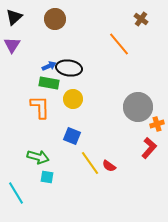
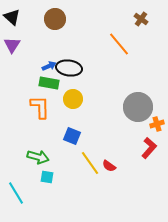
black triangle: moved 2 px left; rotated 36 degrees counterclockwise
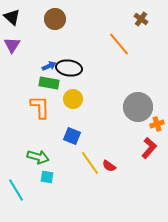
cyan line: moved 3 px up
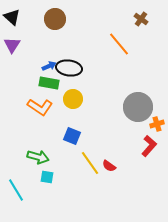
orange L-shape: rotated 125 degrees clockwise
red L-shape: moved 2 px up
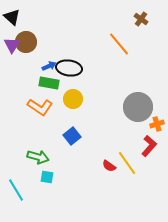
brown circle: moved 29 px left, 23 px down
blue square: rotated 30 degrees clockwise
yellow line: moved 37 px right
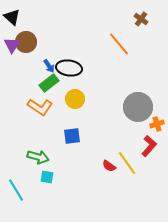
blue arrow: rotated 80 degrees clockwise
green rectangle: rotated 48 degrees counterclockwise
yellow circle: moved 2 px right
blue square: rotated 30 degrees clockwise
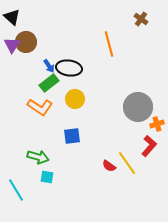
orange line: moved 10 px left; rotated 25 degrees clockwise
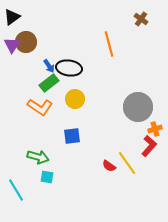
black triangle: rotated 42 degrees clockwise
orange cross: moved 2 px left, 5 px down
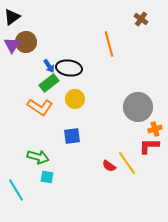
red L-shape: rotated 130 degrees counterclockwise
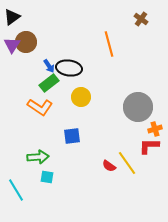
yellow circle: moved 6 px right, 2 px up
green arrow: rotated 20 degrees counterclockwise
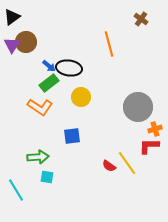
blue arrow: rotated 16 degrees counterclockwise
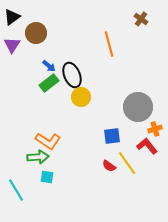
brown circle: moved 10 px right, 9 px up
black ellipse: moved 3 px right, 7 px down; rotated 60 degrees clockwise
orange L-shape: moved 8 px right, 34 px down
blue square: moved 40 px right
red L-shape: moved 2 px left; rotated 50 degrees clockwise
